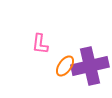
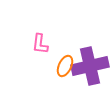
orange ellipse: rotated 10 degrees counterclockwise
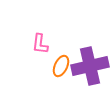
orange ellipse: moved 4 px left
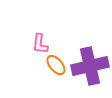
orange ellipse: moved 5 px left, 1 px up; rotated 65 degrees counterclockwise
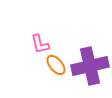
pink L-shape: rotated 20 degrees counterclockwise
